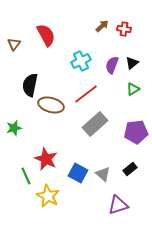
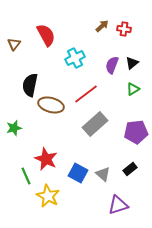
cyan cross: moved 6 px left, 3 px up
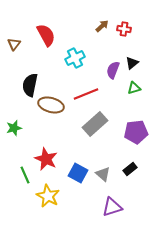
purple semicircle: moved 1 px right, 5 px down
green triangle: moved 1 px right, 1 px up; rotated 16 degrees clockwise
red line: rotated 15 degrees clockwise
green line: moved 1 px left, 1 px up
purple triangle: moved 6 px left, 2 px down
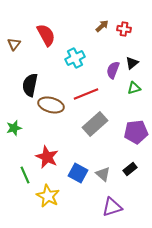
red star: moved 1 px right, 2 px up
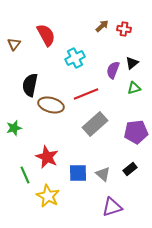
blue square: rotated 30 degrees counterclockwise
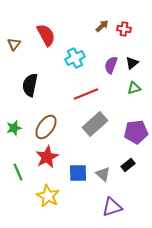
purple semicircle: moved 2 px left, 5 px up
brown ellipse: moved 5 px left, 22 px down; rotated 70 degrees counterclockwise
red star: rotated 20 degrees clockwise
black rectangle: moved 2 px left, 4 px up
green line: moved 7 px left, 3 px up
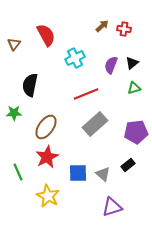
green star: moved 15 px up; rotated 14 degrees clockwise
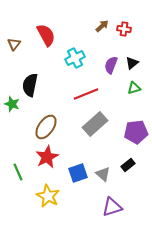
green star: moved 2 px left, 9 px up; rotated 21 degrees clockwise
blue square: rotated 18 degrees counterclockwise
